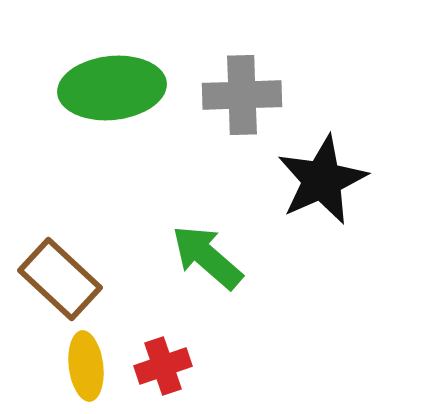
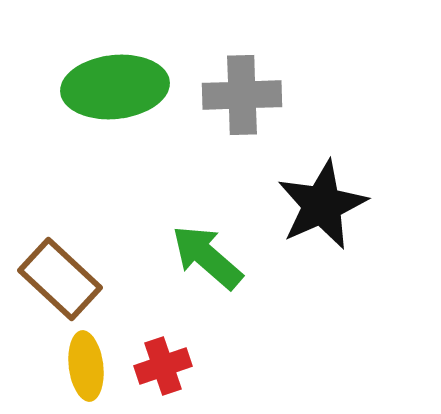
green ellipse: moved 3 px right, 1 px up
black star: moved 25 px down
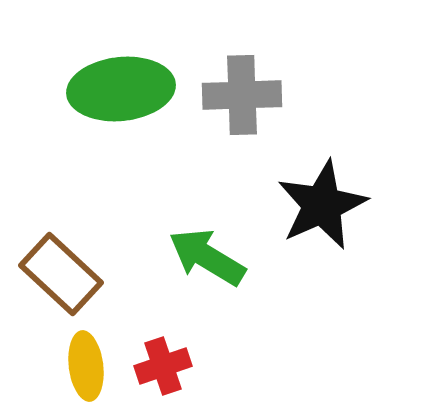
green ellipse: moved 6 px right, 2 px down
green arrow: rotated 10 degrees counterclockwise
brown rectangle: moved 1 px right, 5 px up
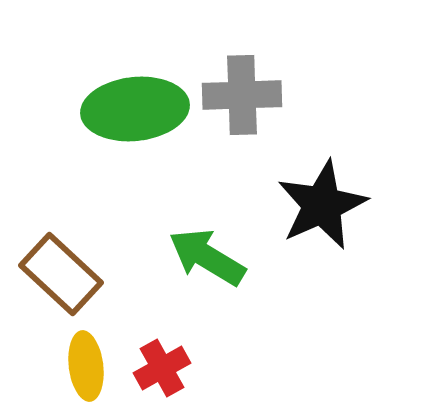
green ellipse: moved 14 px right, 20 px down
red cross: moved 1 px left, 2 px down; rotated 10 degrees counterclockwise
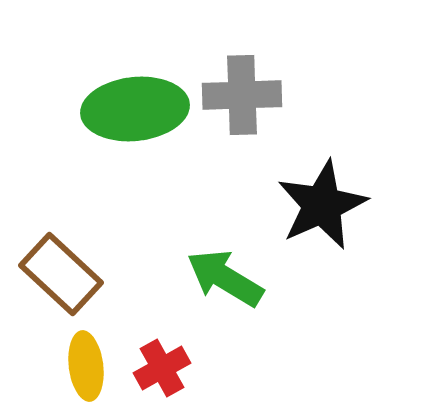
green arrow: moved 18 px right, 21 px down
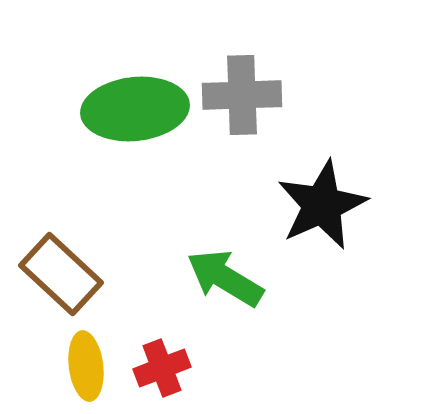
red cross: rotated 8 degrees clockwise
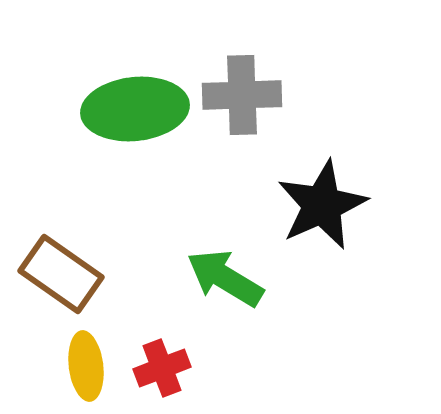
brown rectangle: rotated 8 degrees counterclockwise
